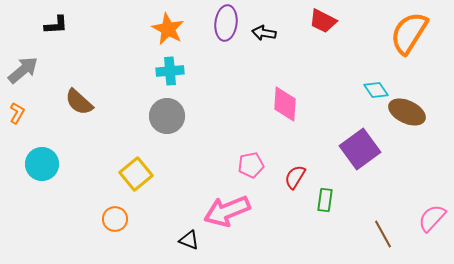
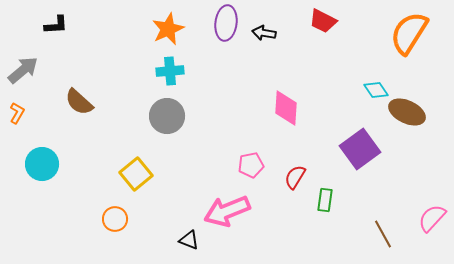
orange star: rotated 20 degrees clockwise
pink diamond: moved 1 px right, 4 px down
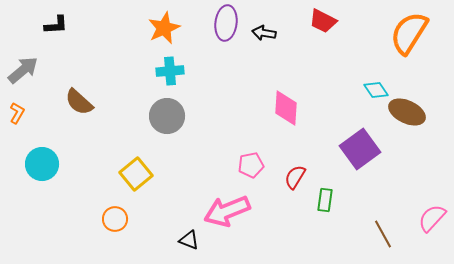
orange star: moved 4 px left, 1 px up
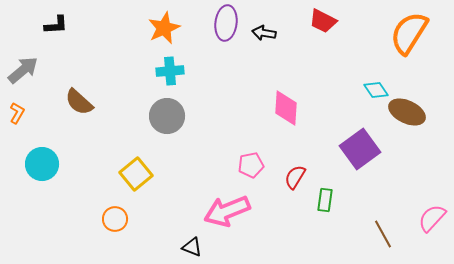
black triangle: moved 3 px right, 7 px down
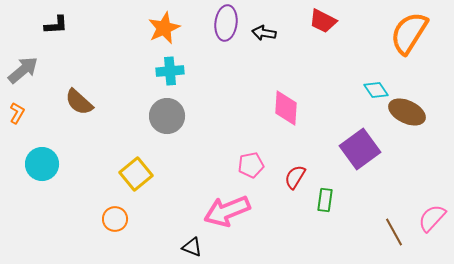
brown line: moved 11 px right, 2 px up
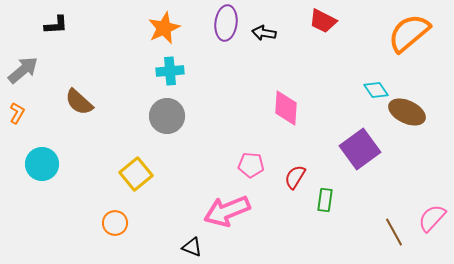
orange semicircle: rotated 18 degrees clockwise
pink pentagon: rotated 15 degrees clockwise
orange circle: moved 4 px down
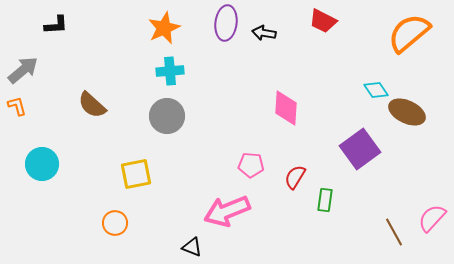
brown semicircle: moved 13 px right, 3 px down
orange L-shape: moved 7 px up; rotated 45 degrees counterclockwise
yellow square: rotated 28 degrees clockwise
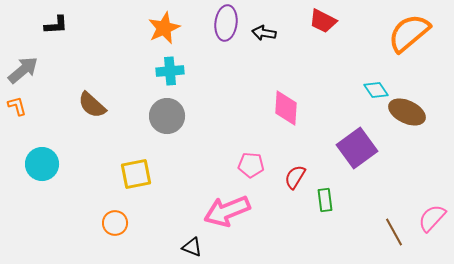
purple square: moved 3 px left, 1 px up
green rectangle: rotated 15 degrees counterclockwise
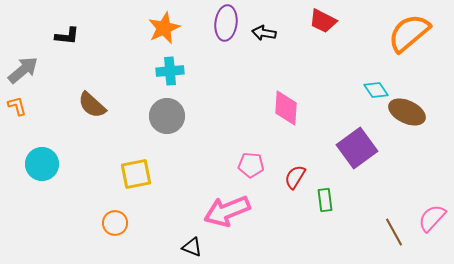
black L-shape: moved 11 px right, 11 px down; rotated 10 degrees clockwise
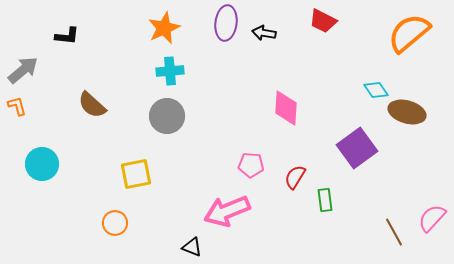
brown ellipse: rotated 9 degrees counterclockwise
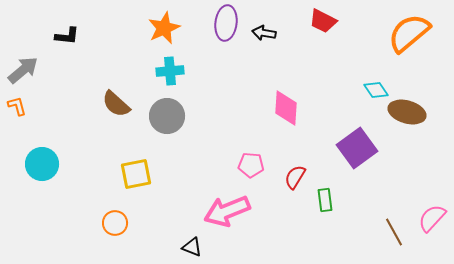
brown semicircle: moved 24 px right, 1 px up
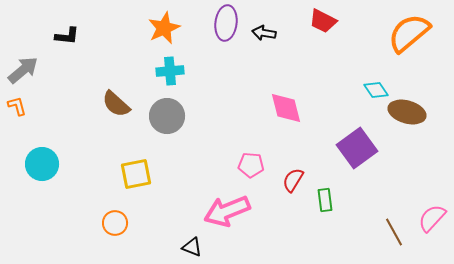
pink diamond: rotated 18 degrees counterclockwise
red semicircle: moved 2 px left, 3 px down
